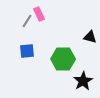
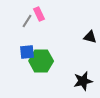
blue square: moved 1 px down
green hexagon: moved 22 px left, 2 px down
black star: rotated 18 degrees clockwise
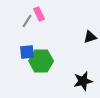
black triangle: rotated 32 degrees counterclockwise
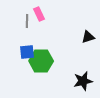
gray line: rotated 32 degrees counterclockwise
black triangle: moved 2 px left
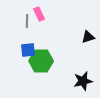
blue square: moved 1 px right, 2 px up
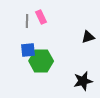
pink rectangle: moved 2 px right, 3 px down
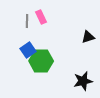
blue square: rotated 28 degrees counterclockwise
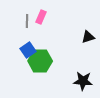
pink rectangle: rotated 48 degrees clockwise
green hexagon: moved 1 px left
black star: rotated 18 degrees clockwise
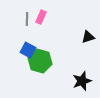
gray line: moved 2 px up
blue square: rotated 28 degrees counterclockwise
green hexagon: rotated 15 degrees clockwise
black star: moved 1 px left; rotated 24 degrees counterclockwise
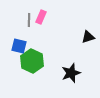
gray line: moved 2 px right, 1 px down
blue square: moved 9 px left, 4 px up; rotated 14 degrees counterclockwise
green hexagon: moved 8 px left; rotated 10 degrees clockwise
black star: moved 11 px left, 8 px up
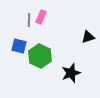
green hexagon: moved 8 px right, 5 px up
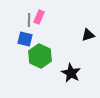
pink rectangle: moved 2 px left
black triangle: moved 2 px up
blue square: moved 6 px right, 7 px up
black star: rotated 24 degrees counterclockwise
